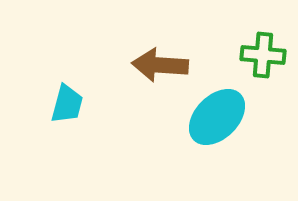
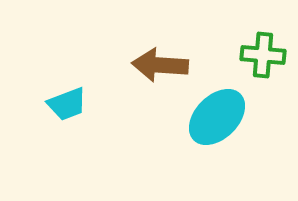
cyan trapezoid: rotated 54 degrees clockwise
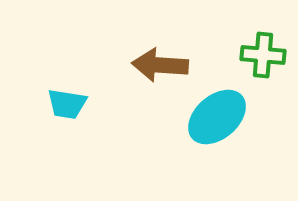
cyan trapezoid: rotated 30 degrees clockwise
cyan ellipse: rotated 4 degrees clockwise
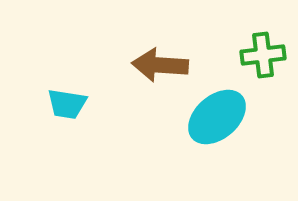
green cross: rotated 12 degrees counterclockwise
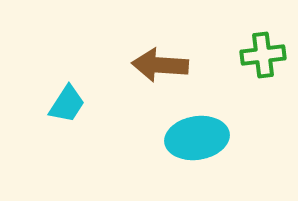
cyan trapezoid: rotated 66 degrees counterclockwise
cyan ellipse: moved 20 px left, 21 px down; rotated 32 degrees clockwise
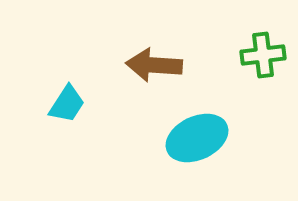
brown arrow: moved 6 px left
cyan ellipse: rotated 16 degrees counterclockwise
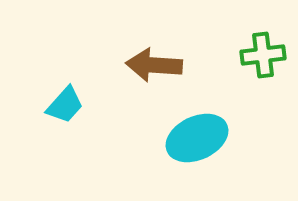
cyan trapezoid: moved 2 px left, 1 px down; rotated 9 degrees clockwise
